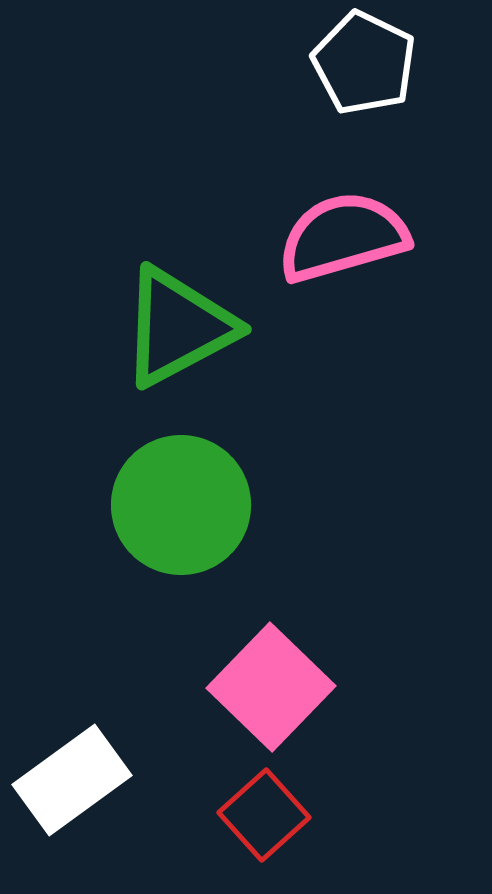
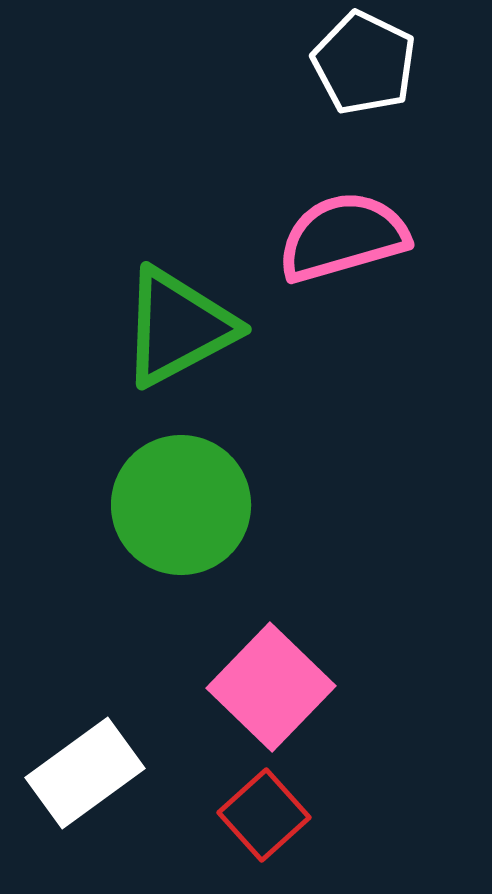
white rectangle: moved 13 px right, 7 px up
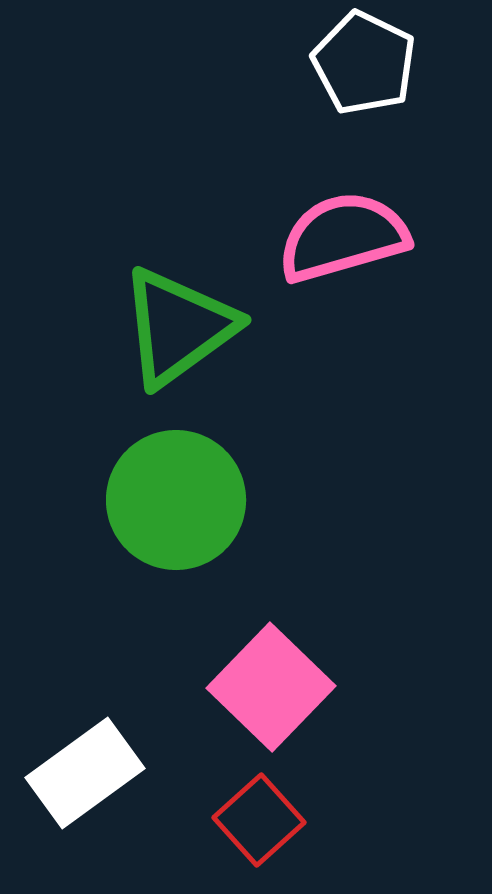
green triangle: rotated 8 degrees counterclockwise
green circle: moved 5 px left, 5 px up
red square: moved 5 px left, 5 px down
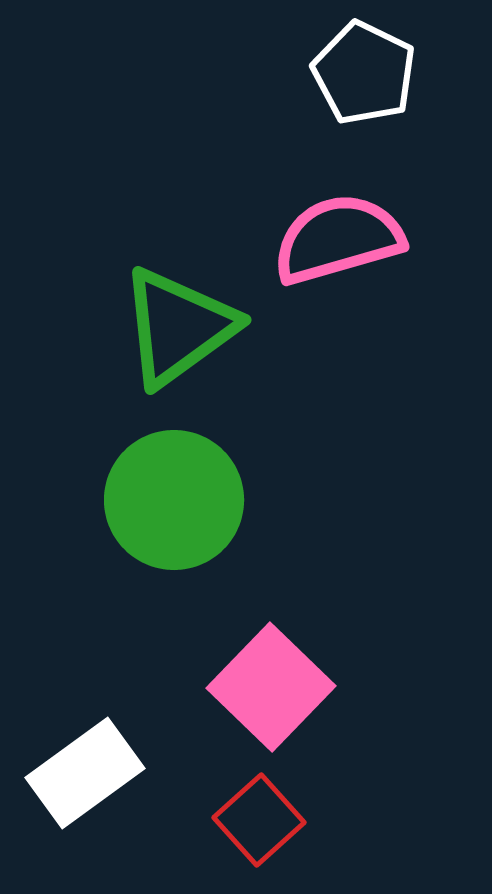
white pentagon: moved 10 px down
pink semicircle: moved 5 px left, 2 px down
green circle: moved 2 px left
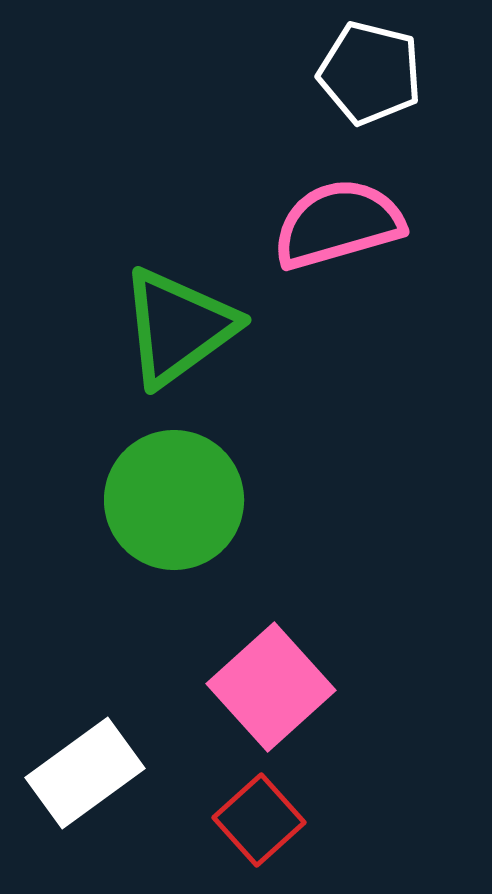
white pentagon: moved 6 px right; rotated 12 degrees counterclockwise
pink semicircle: moved 15 px up
pink square: rotated 4 degrees clockwise
